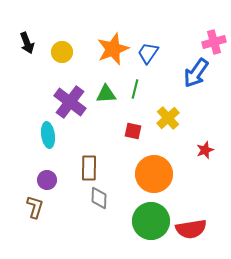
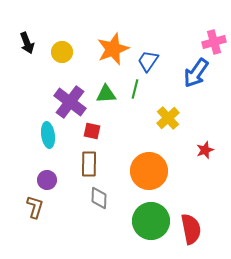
blue trapezoid: moved 8 px down
red square: moved 41 px left
brown rectangle: moved 4 px up
orange circle: moved 5 px left, 3 px up
red semicircle: rotated 92 degrees counterclockwise
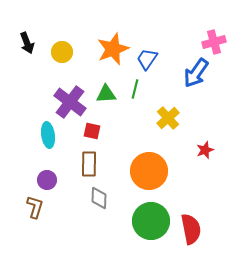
blue trapezoid: moved 1 px left, 2 px up
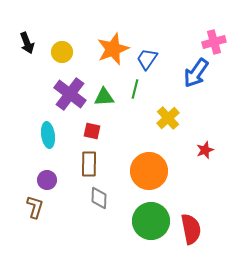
green triangle: moved 2 px left, 3 px down
purple cross: moved 8 px up
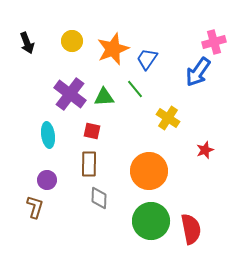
yellow circle: moved 10 px right, 11 px up
blue arrow: moved 2 px right, 1 px up
green line: rotated 54 degrees counterclockwise
yellow cross: rotated 15 degrees counterclockwise
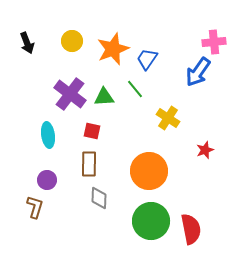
pink cross: rotated 10 degrees clockwise
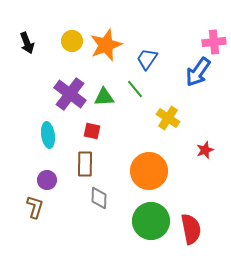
orange star: moved 7 px left, 4 px up
brown rectangle: moved 4 px left
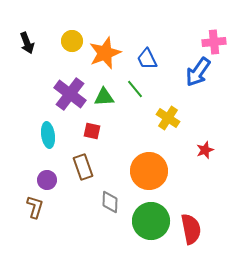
orange star: moved 1 px left, 8 px down
blue trapezoid: rotated 60 degrees counterclockwise
brown rectangle: moved 2 px left, 3 px down; rotated 20 degrees counterclockwise
gray diamond: moved 11 px right, 4 px down
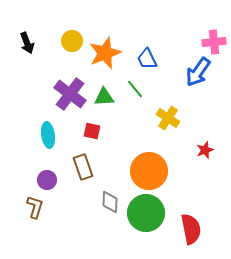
green circle: moved 5 px left, 8 px up
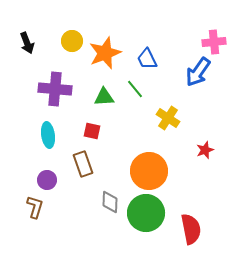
purple cross: moved 15 px left, 5 px up; rotated 32 degrees counterclockwise
brown rectangle: moved 3 px up
